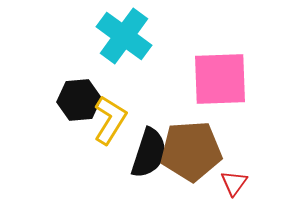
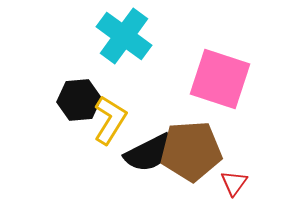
pink square: rotated 20 degrees clockwise
black semicircle: rotated 45 degrees clockwise
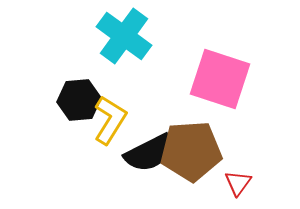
red triangle: moved 4 px right
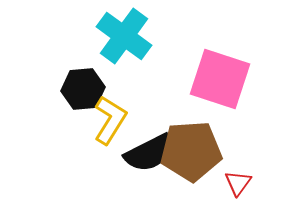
black hexagon: moved 4 px right, 11 px up
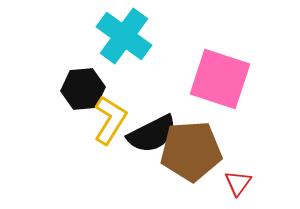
black semicircle: moved 3 px right, 19 px up
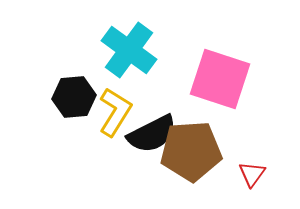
cyan cross: moved 5 px right, 14 px down
black hexagon: moved 9 px left, 8 px down
yellow L-shape: moved 5 px right, 8 px up
red triangle: moved 14 px right, 9 px up
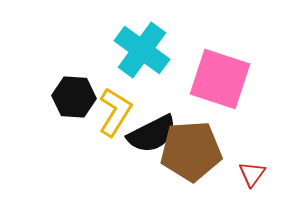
cyan cross: moved 13 px right
black hexagon: rotated 9 degrees clockwise
